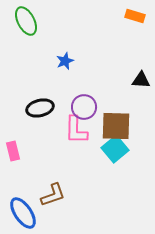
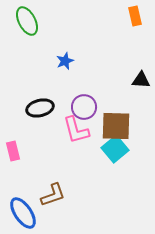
orange rectangle: rotated 60 degrees clockwise
green ellipse: moved 1 px right
pink L-shape: rotated 16 degrees counterclockwise
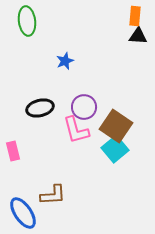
orange rectangle: rotated 18 degrees clockwise
green ellipse: rotated 20 degrees clockwise
black triangle: moved 3 px left, 44 px up
brown square: rotated 32 degrees clockwise
brown L-shape: rotated 16 degrees clockwise
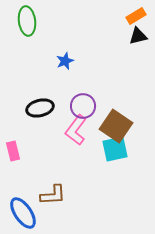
orange rectangle: moved 1 px right; rotated 54 degrees clockwise
black triangle: rotated 18 degrees counterclockwise
purple circle: moved 1 px left, 1 px up
pink L-shape: rotated 52 degrees clockwise
cyan square: rotated 28 degrees clockwise
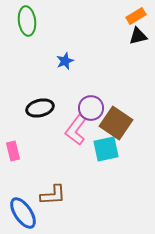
purple circle: moved 8 px right, 2 px down
brown square: moved 3 px up
cyan square: moved 9 px left
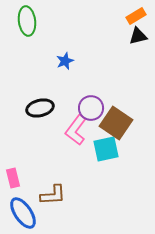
pink rectangle: moved 27 px down
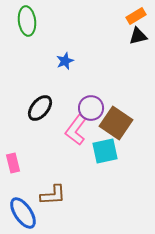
black ellipse: rotated 36 degrees counterclockwise
cyan square: moved 1 px left, 2 px down
pink rectangle: moved 15 px up
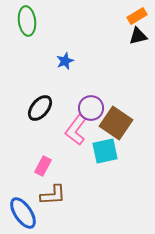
orange rectangle: moved 1 px right
pink rectangle: moved 30 px right, 3 px down; rotated 42 degrees clockwise
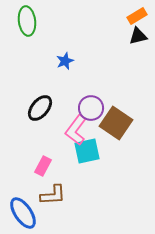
cyan square: moved 18 px left
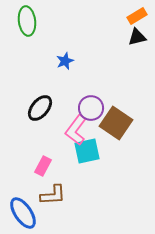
black triangle: moved 1 px left, 1 px down
